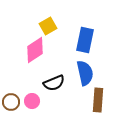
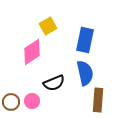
pink diamond: moved 3 px left, 2 px down
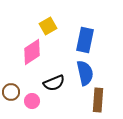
brown circle: moved 10 px up
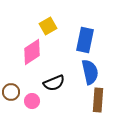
blue semicircle: moved 5 px right, 1 px up
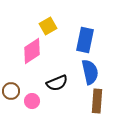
pink diamond: moved 1 px up
black semicircle: moved 3 px right
brown circle: moved 1 px up
brown rectangle: moved 1 px left, 1 px down
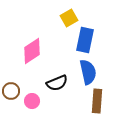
yellow square: moved 21 px right, 8 px up
blue semicircle: moved 2 px left
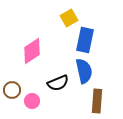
blue semicircle: moved 4 px left, 1 px up
black semicircle: moved 1 px right
brown circle: moved 1 px right, 1 px up
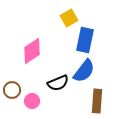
blue semicircle: rotated 50 degrees clockwise
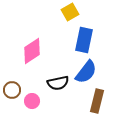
yellow square: moved 1 px right, 6 px up
blue rectangle: moved 1 px left
blue semicircle: moved 2 px right, 1 px down
black semicircle: rotated 10 degrees clockwise
brown rectangle: rotated 10 degrees clockwise
